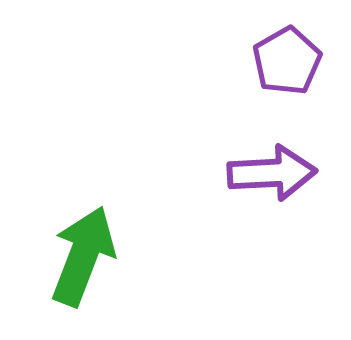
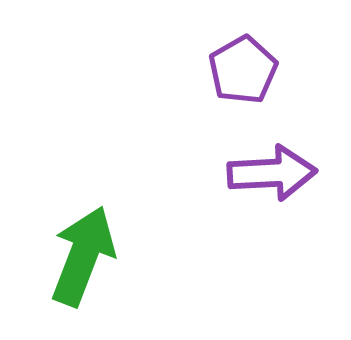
purple pentagon: moved 44 px left, 9 px down
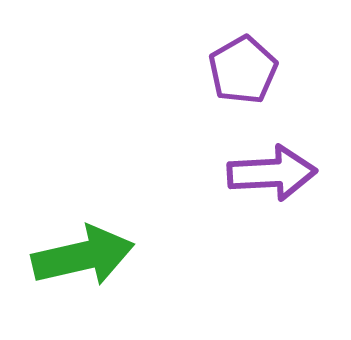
green arrow: rotated 56 degrees clockwise
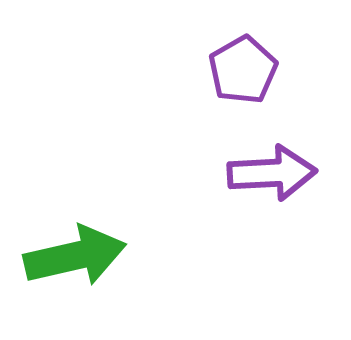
green arrow: moved 8 px left
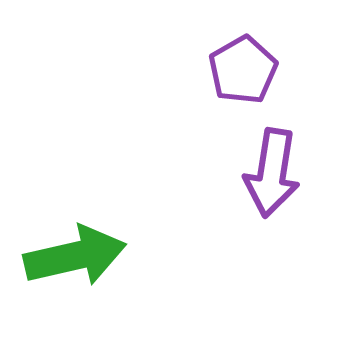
purple arrow: rotated 102 degrees clockwise
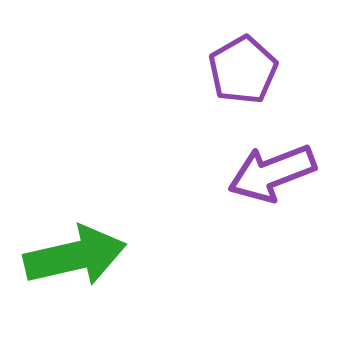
purple arrow: rotated 60 degrees clockwise
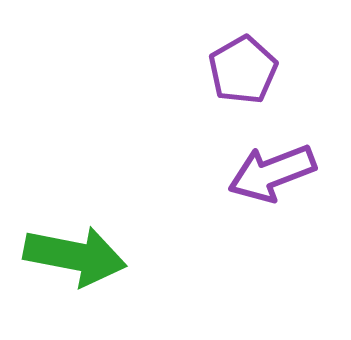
green arrow: rotated 24 degrees clockwise
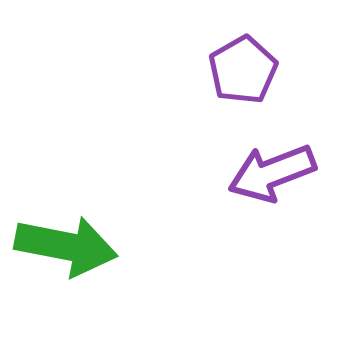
green arrow: moved 9 px left, 10 px up
